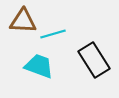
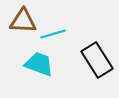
black rectangle: moved 3 px right
cyan trapezoid: moved 2 px up
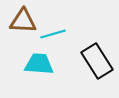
black rectangle: moved 1 px down
cyan trapezoid: rotated 16 degrees counterclockwise
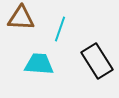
brown triangle: moved 2 px left, 3 px up
cyan line: moved 7 px right, 5 px up; rotated 55 degrees counterclockwise
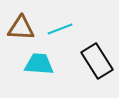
brown triangle: moved 10 px down
cyan line: rotated 50 degrees clockwise
